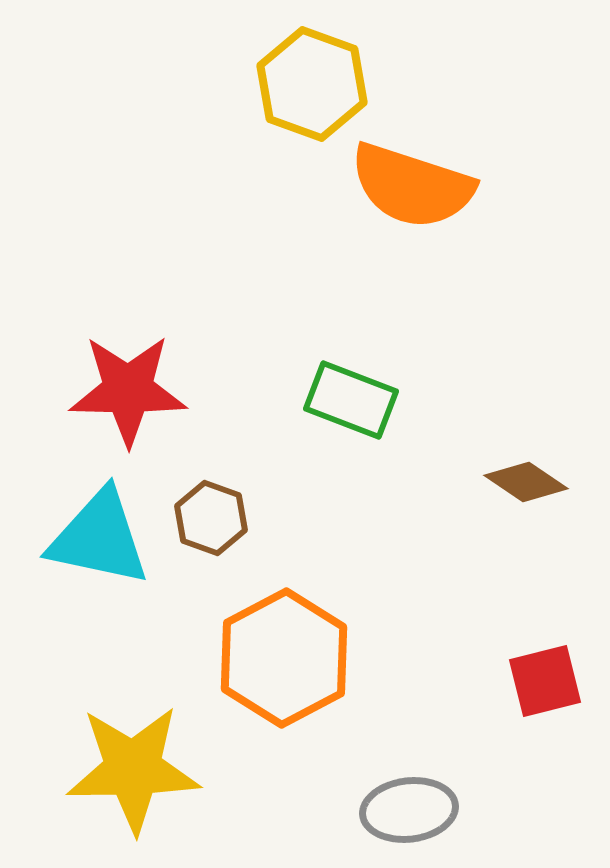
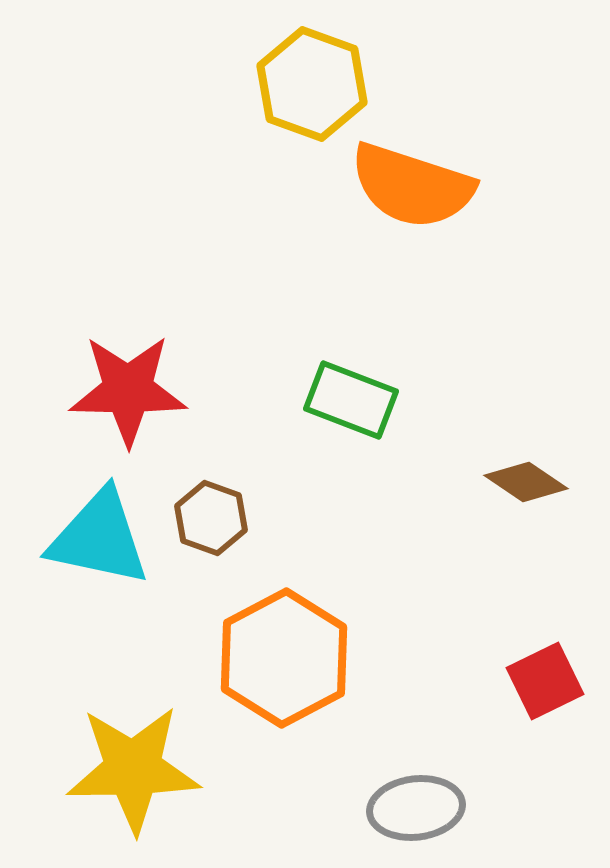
red square: rotated 12 degrees counterclockwise
gray ellipse: moved 7 px right, 2 px up
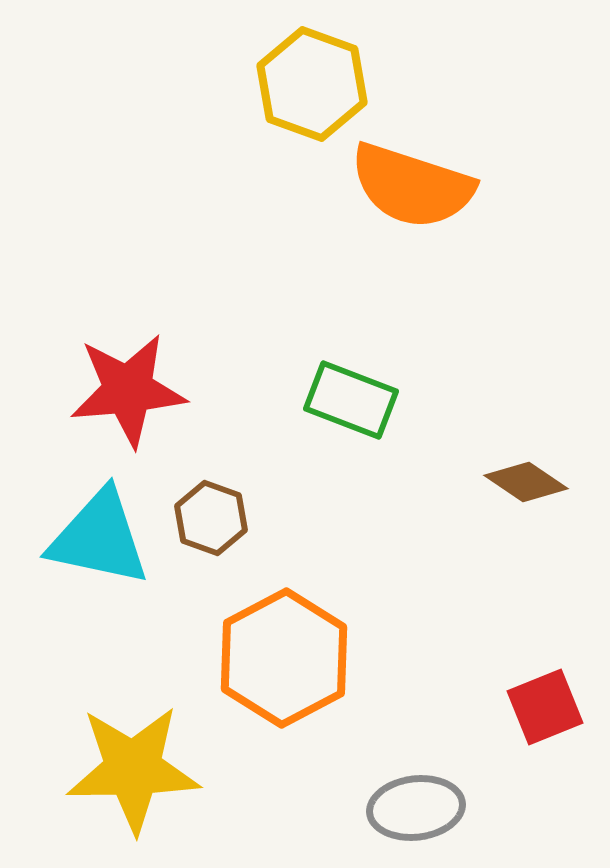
red star: rotated 6 degrees counterclockwise
red square: moved 26 px down; rotated 4 degrees clockwise
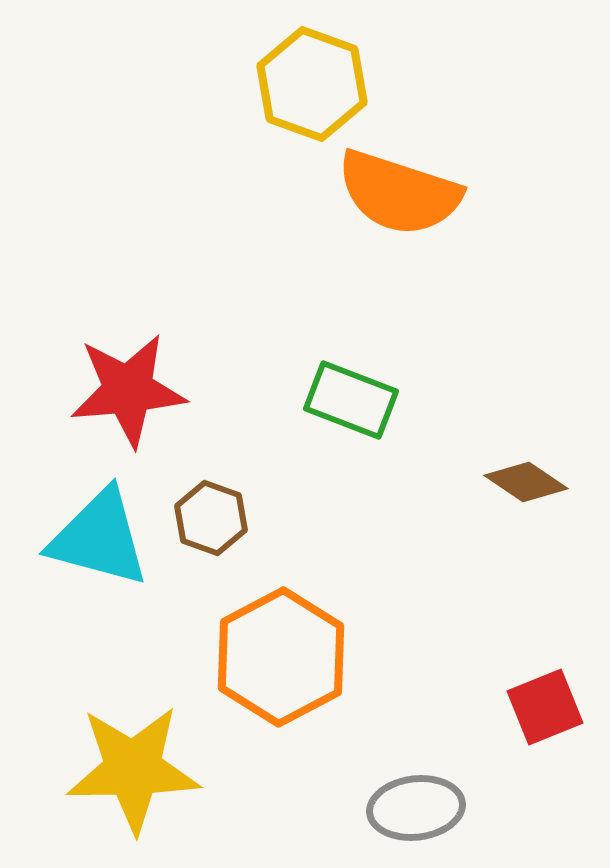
orange semicircle: moved 13 px left, 7 px down
cyan triangle: rotated 3 degrees clockwise
orange hexagon: moved 3 px left, 1 px up
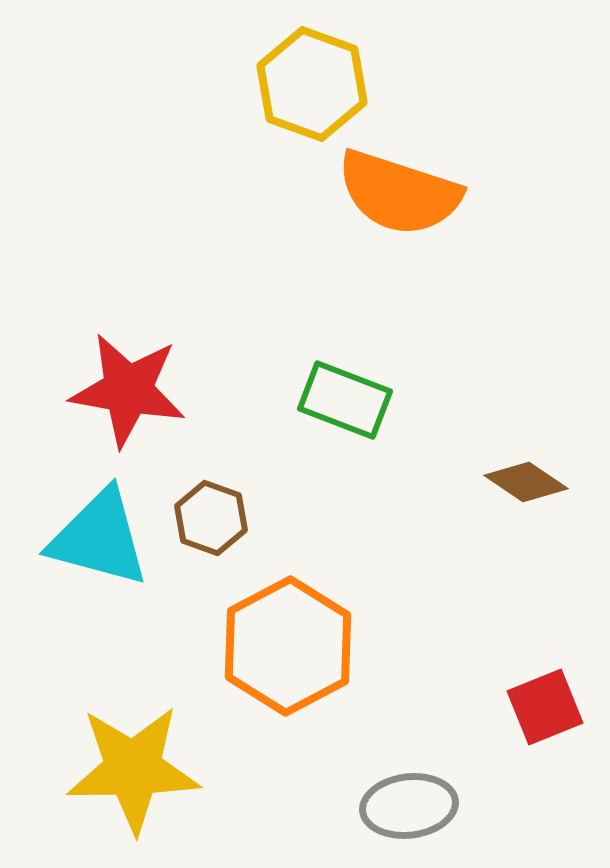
red star: rotated 15 degrees clockwise
green rectangle: moved 6 px left
orange hexagon: moved 7 px right, 11 px up
gray ellipse: moved 7 px left, 2 px up
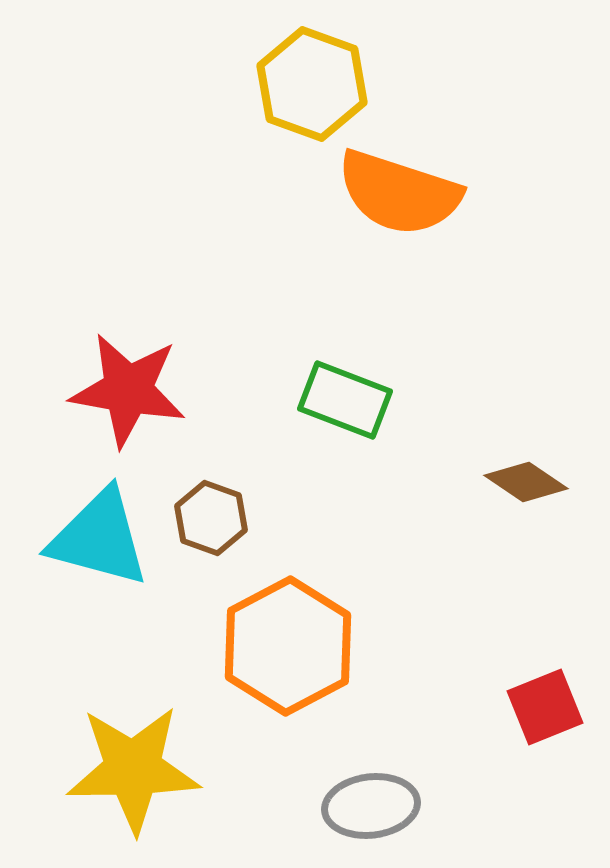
gray ellipse: moved 38 px left
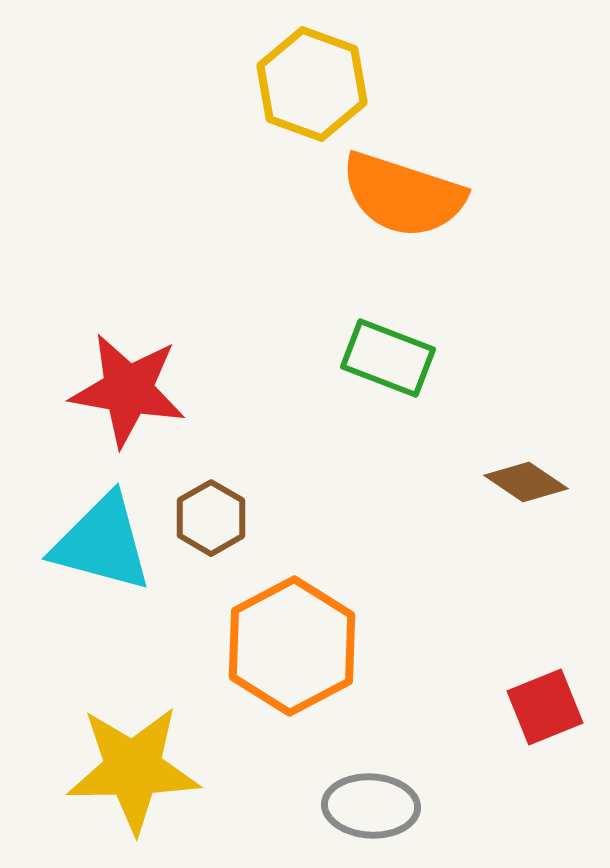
orange semicircle: moved 4 px right, 2 px down
green rectangle: moved 43 px right, 42 px up
brown hexagon: rotated 10 degrees clockwise
cyan triangle: moved 3 px right, 5 px down
orange hexagon: moved 4 px right
gray ellipse: rotated 10 degrees clockwise
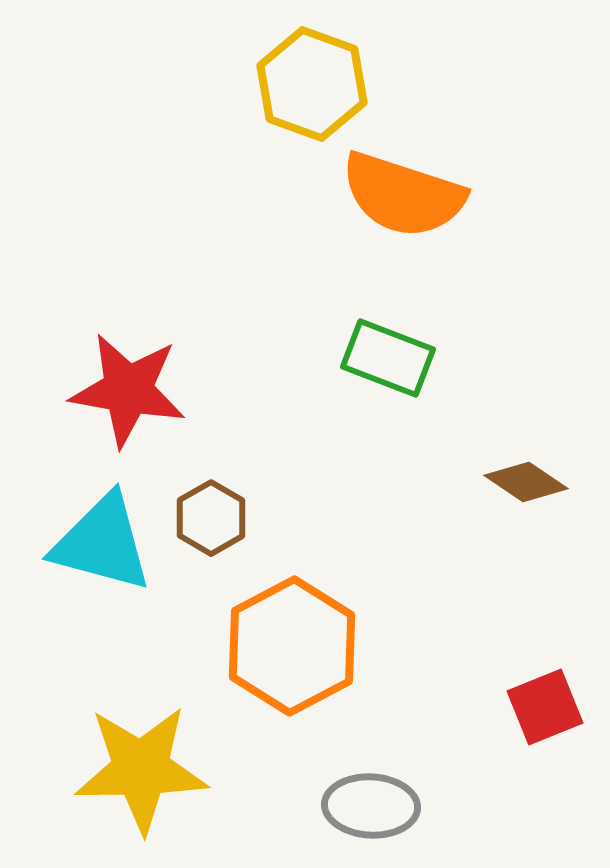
yellow star: moved 8 px right
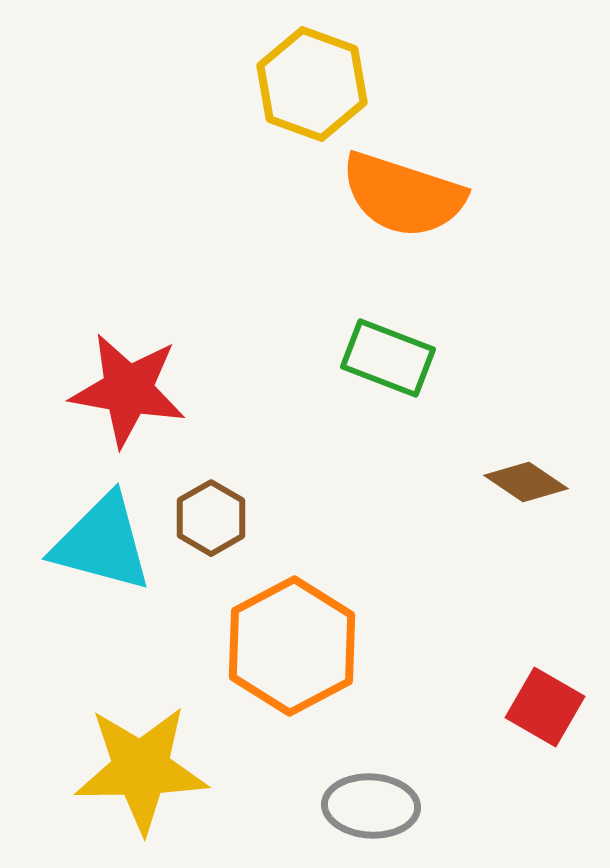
red square: rotated 38 degrees counterclockwise
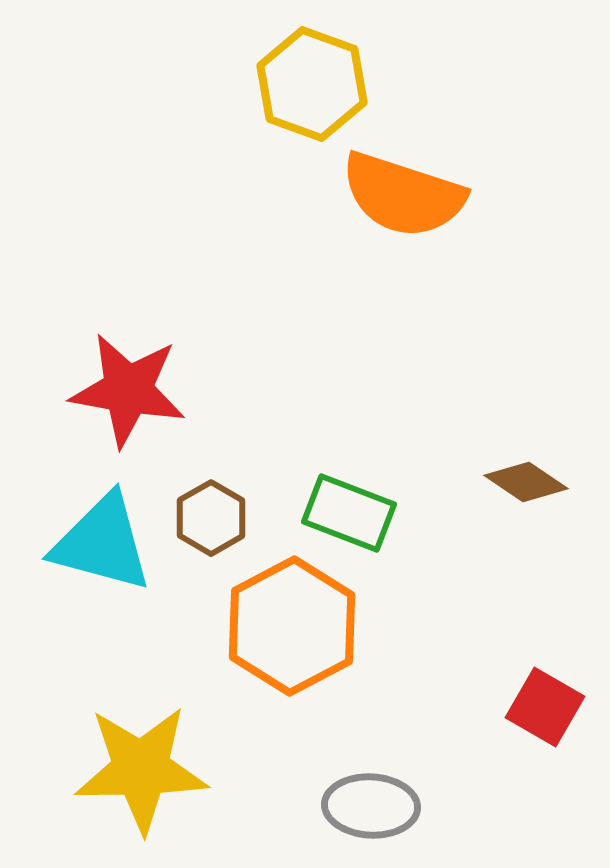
green rectangle: moved 39 px left, 155 px down
orange hexagon: moved 20 px up
